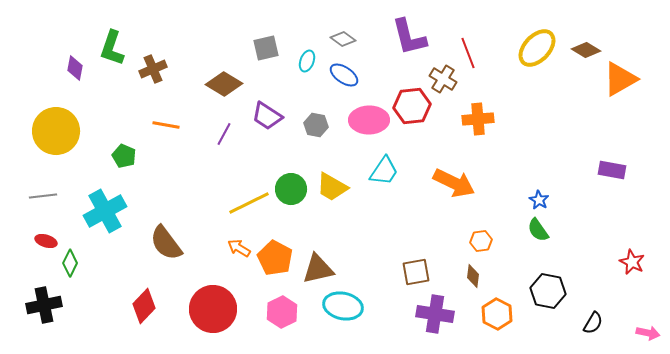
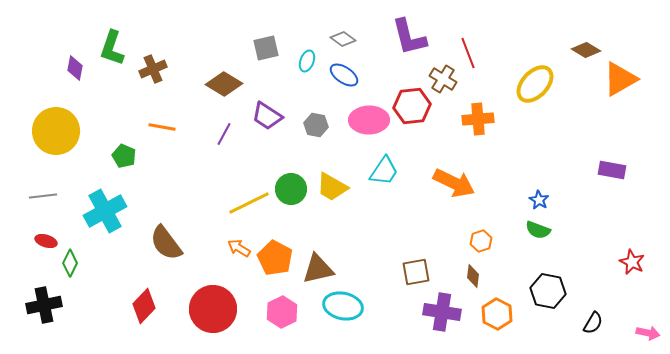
yellow ellipse at (537, 48): moved 2 px left, 36 px down
orange line at (166, 125): moved 4 px left, 2 px down
green semicircle at (538, 230): rotated 35 degrees counterclockwise
orange hexagon at (481, 241): rotated 10 degrees counterclockwise
purple cross at (435, 314): moved 7 px right, 2 px up
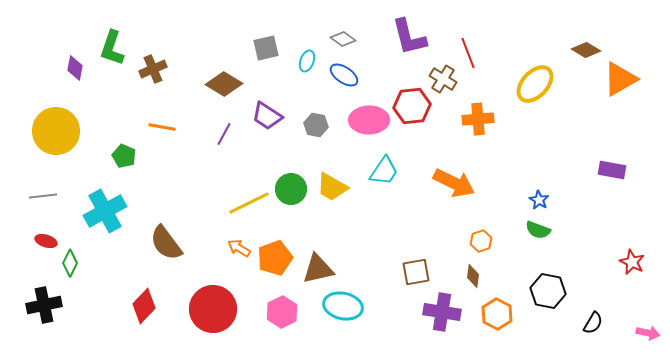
orange pentagon at (275, 258): rotated 24 degrees clockwise
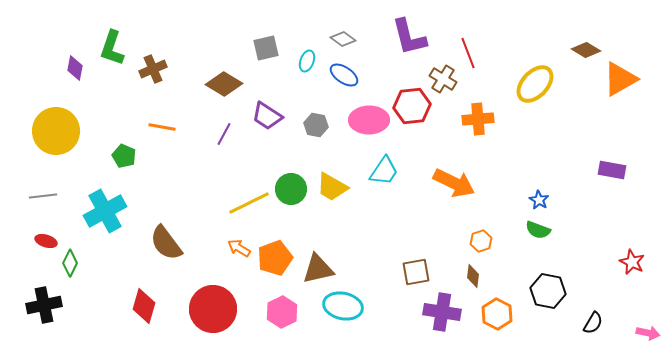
red diamond at (144, 306): rotated 28 degrees counterclockwise
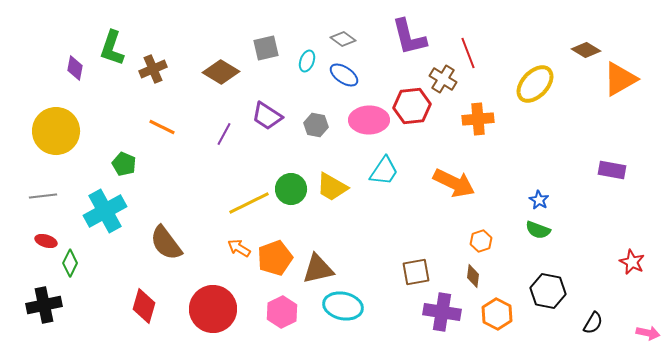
brown diamond at (224, 84): moved 3 px left, 12 px up
orange line at (162, 127): rotated 16 degrees clockwise
green pentagon at (124, 156): moved 8 px down
